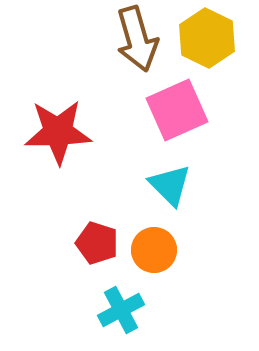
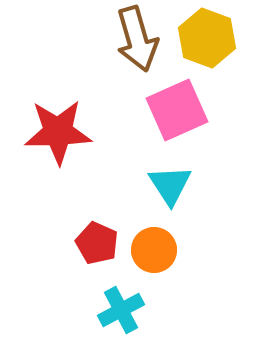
yellow hexagon: rotated 6 degrees counterclockwise
cyan triangle: rotated 12 degrees clockwise
red pentagon: rotated 6 degrees clockwise
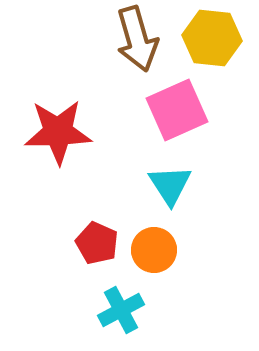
yellow hexagon: moved 5 px right; rotated 14 degrees counterclockwise
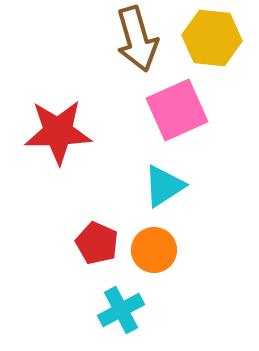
cyan triangle: moved 6 px left, 1 px down; rotated 30 degrees clockwise
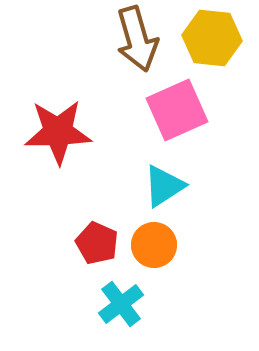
orange circle: moved 5 px up
cyan cross: moved 6 px up; rotated 9 degrees counterclockwise
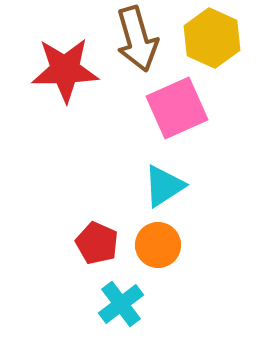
yellow hexagon: rotated 18 degrees clockwise
pink square: moved 2 px up
red star: moved 7 px right, 62 px up
orange circle: moved 4 px right
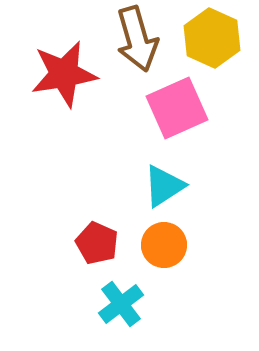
red star: moved 1 px left, 4 px down; rotated 8 degrees counterclockwise
orange circle: moved 6 px right
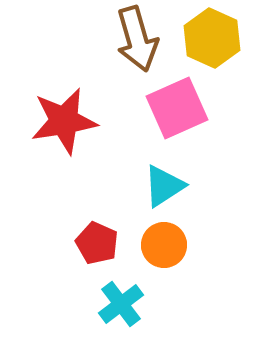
red star: moved 47 px down
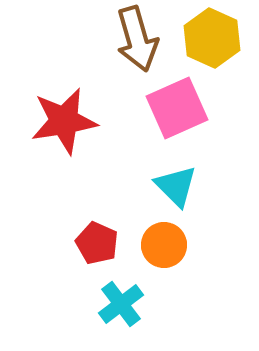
cyan triangle: moved 12 px right; rotated 42 degrees counterclockwise
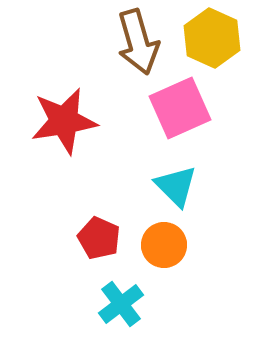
brown arrow: moved 1 px right, 3 px down
pink square: moved 3 px right
red pentagon: moved 2 px right, 5 px up
